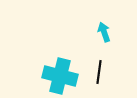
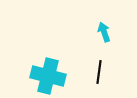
cyan cross: moved 12 px left
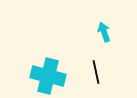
black line: moved 3 px left; rotated 20 degrees counterclockwise
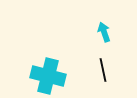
black line: moved 7 px right, 2 px up
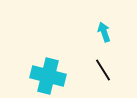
black line: rotated 20 degrees counterclockwise
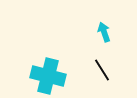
black line: moved 1 px left
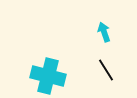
black line: moved 4 px right
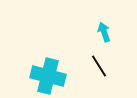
black line: moved 7 px left, 4 px up
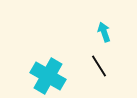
cyan cross: rotated 16 degrees clockwise
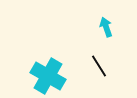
cyan arrow: moved 2 px right, 5 px up
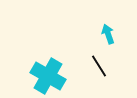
cyan arrow: moved 2 px right, 7 px down
